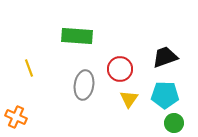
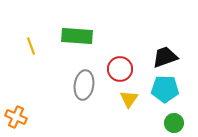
yellow line: moved 2 px right, 22 px up
cyan pentagon: moved 6 px up
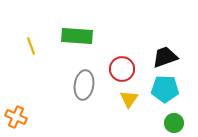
red circle: moved 2 px right
